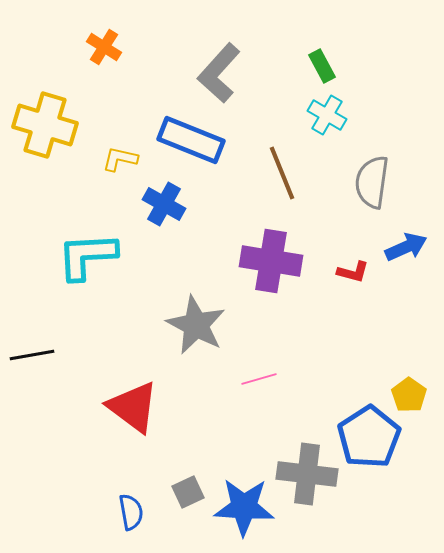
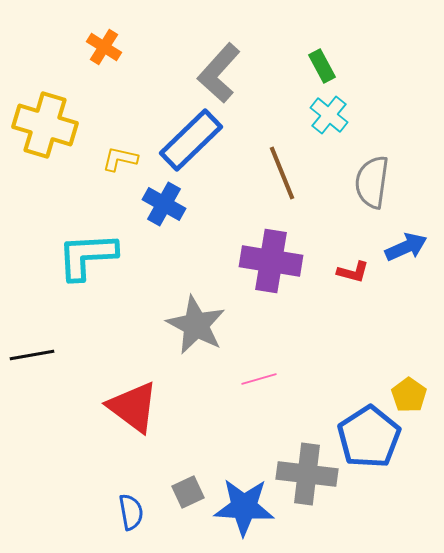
cyan cross: moved 2 px right; rotated 9 degrees clockwise
blue rectangle: rotated 66 degrees counterclockwise
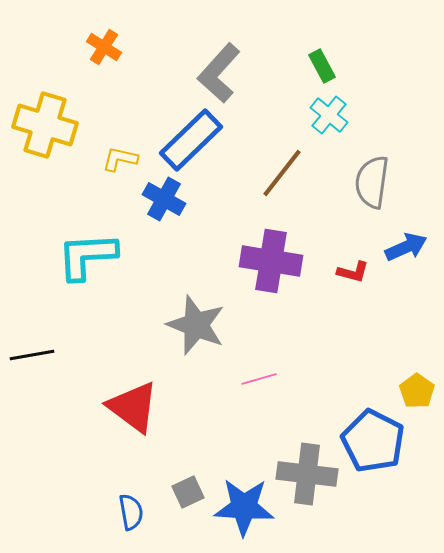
brown line: rotated 60 degrees clockwise
blue cross: moved 5 px up
gray star: rotated 6 degrees counterclockwise
yellow pentagon: moved 8 px right, 4 px up
blue pentagon: moved 4 px right, 4 px down; rotated 12 degrees counterclockwise
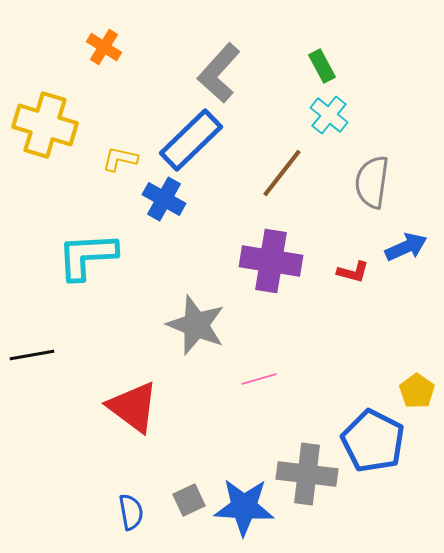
gray square: moved 1 px right, 8 px down
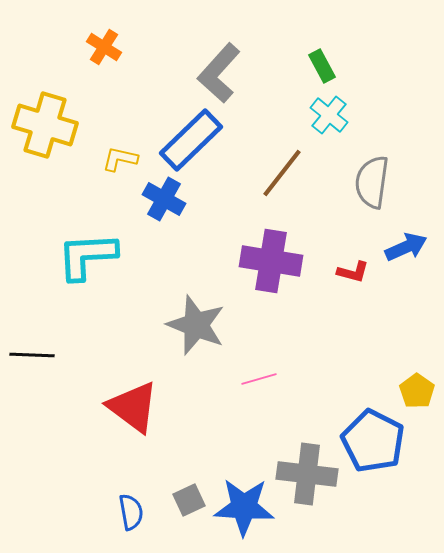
black line: rotated 12 degrees clockwise
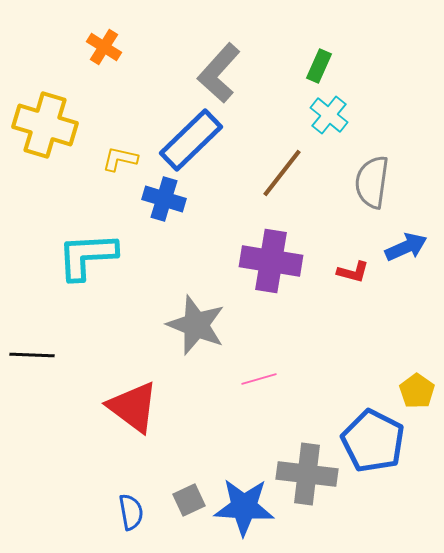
green rectangle: moved 3 px left; rotated 52 degrees clockwise
blue cross: rotated 12 degrees counterclockwise
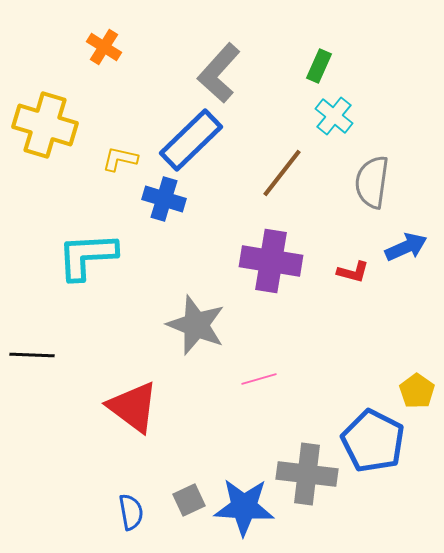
cyan cross: moved 5 px right, 1 px down
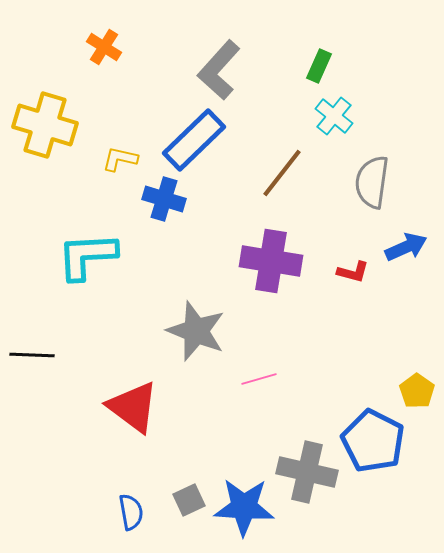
gray L-shape: moved 3 px up
blue rectangle: moved 3 px right
gray star: moved 6 px down
gray cross: moved 2 px up; rotated 6 degrees clockwise
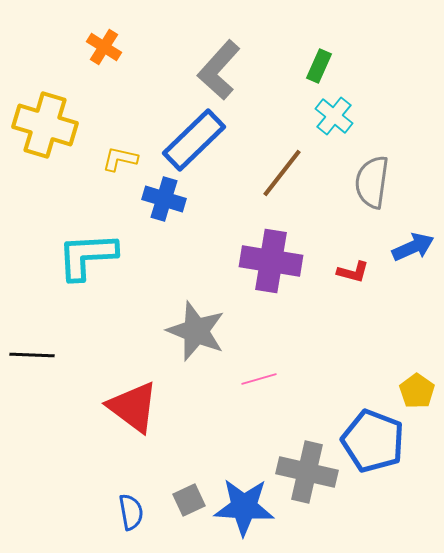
blue arrow: moved 7 px right
blue pentagon: rotated 6 degrees counterclockwise
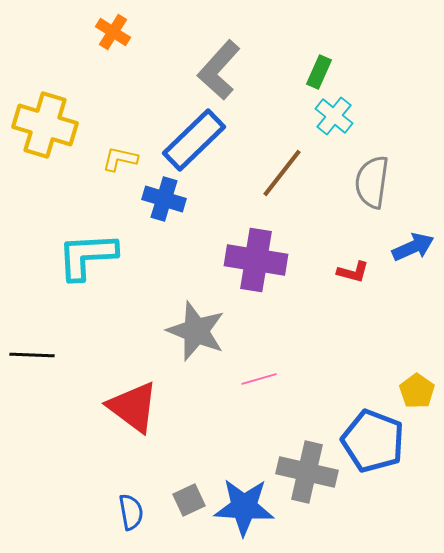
orange cross: moved 9 px right, 15 px up
green rectangle: moved 6 px down
purple cross: moved 15 px left, 1 px up
